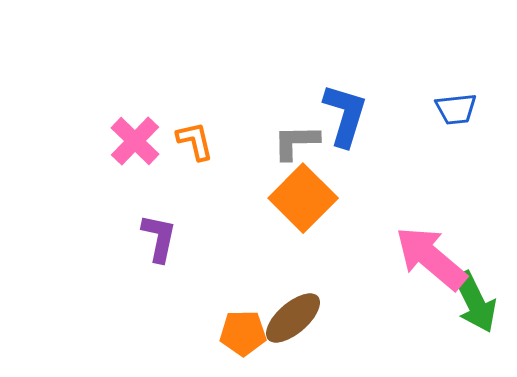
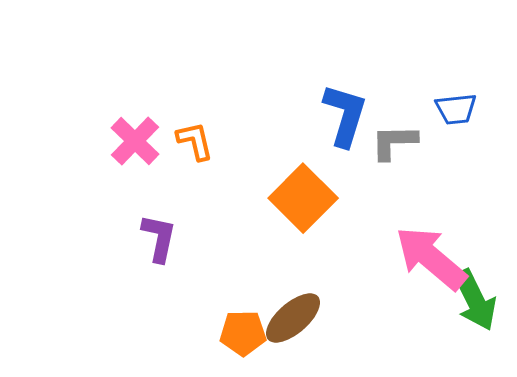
gray L-shape: moved 98 px right
green arrow: moved 2 px up
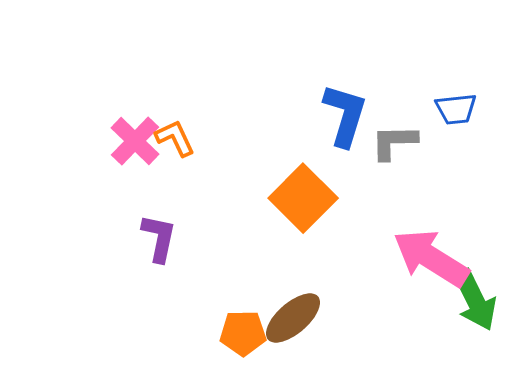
orange L-shape: moved 20 px left, 3 px up; rotated 12 degrees counterclockwise
pink arrow: rotated 8 degrees counterclockwise
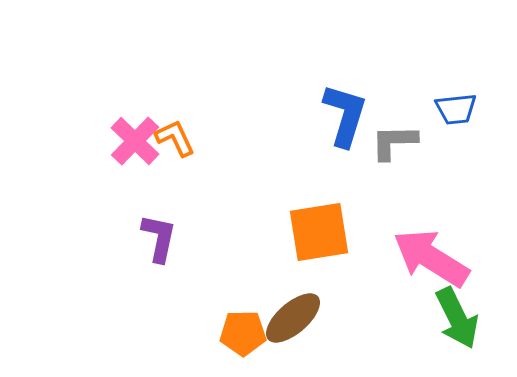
orange square: moved 16 px right, 34 px down; rotated 36 degrees clockwise
green arrow: moved 18 px left, 18 px down
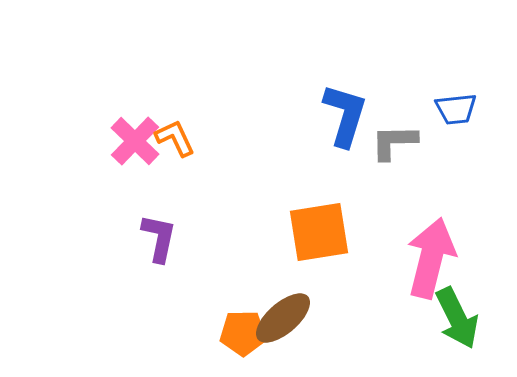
pink arrow: rotated 72 degrees clockwise
brown ellipse: moved 10 px left
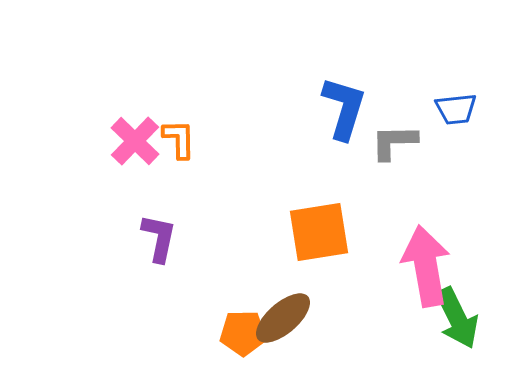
blue L-shape: moved 1 px left, 7 px up
orange L-shape: moved 4 px right, 1 px down; rotated 24 degrees clockwise
pink arrow: moved 5 px left, 8 px down; rotated 24 degrees counterclockwise
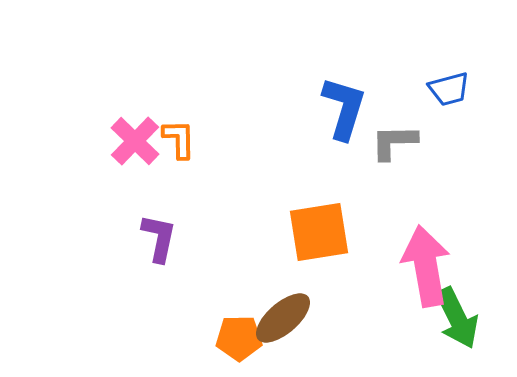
blue trapezoid: moved 7 px left, 20 px up; rotated 9 degrees counterclockwise
orange pentagon: moved 4 px left, 5 px down
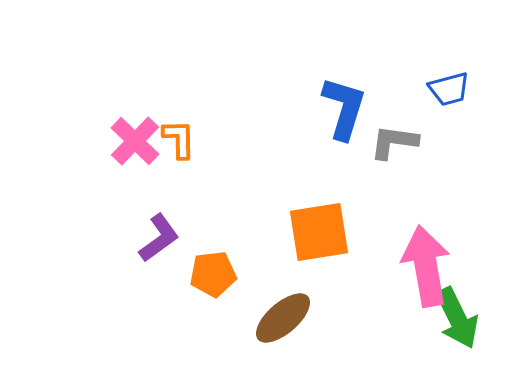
gray L-shape: rotated 9 degrees clockwise
purple L-shape: rotated 42 degrees clockwise
orange pentagon: moved 26 px left, 64 px up; rotated 6 degrees counterclockwise
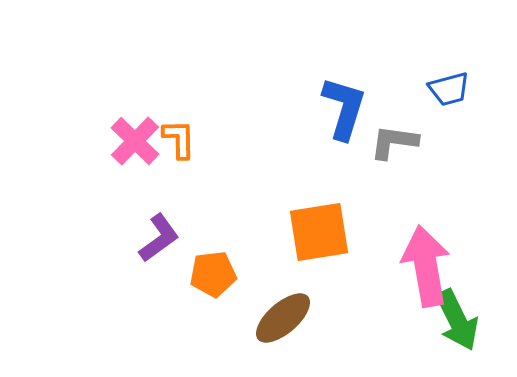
green arrow: moved 2 px down
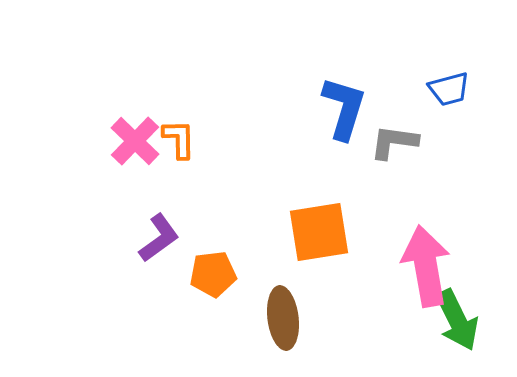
brown ellipse: rotated 56 degrees counterclockwise
